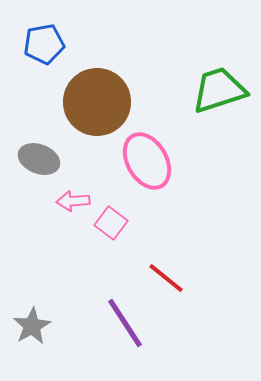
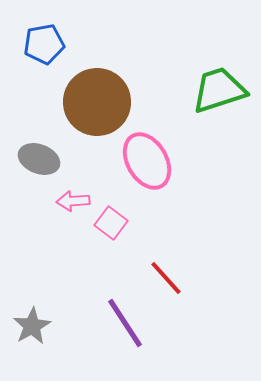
red line: rotated 9 degrees clockwise
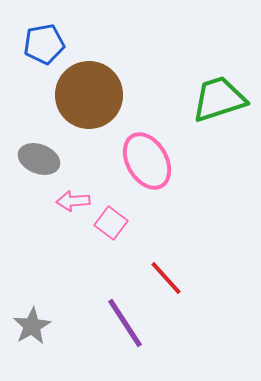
green trapezoid: moved 9 px down
brown circle: moved 8 px left, 7 px up
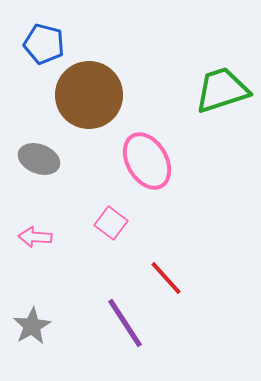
blue pentagon: rotated 24 degrees clockwise
green trapezoid: moved 3 px right, 9 px up
pink arrow: moved 38 px left, 36 px down; rotated 8 degrees clockwise
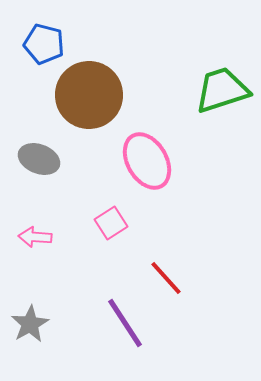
pink square: rotated 20 degrees clockwise
gray star: moved 2 px left, 2 px up
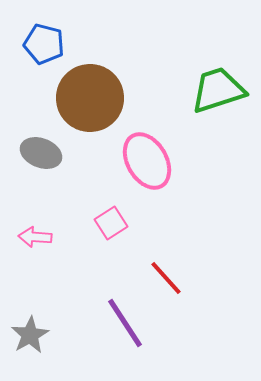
green trapezoid: moved 4 px left
brown circle: moved 1 px right, 3 px down
gray ellipse: moved 2 px right, 6 px up
gray star: moved 11 px down
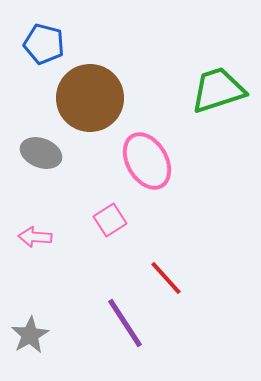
pink square: moved 1 px left, 3 px up
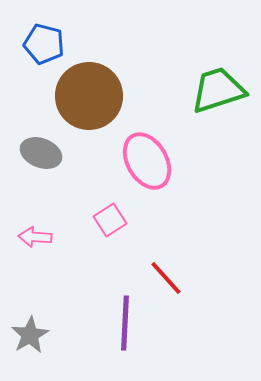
brown circle: moved 1 px left, 2 px up
purple line: rotated 36 degrees clockwise
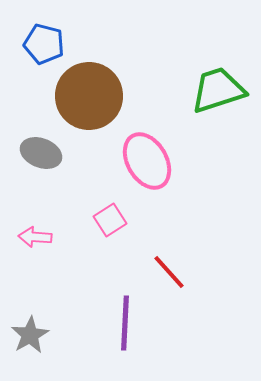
red line: moved 3 px right, 6 px up
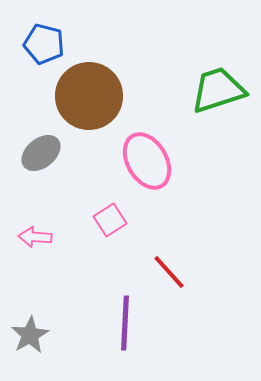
gray ellipse: rotated 60 degrees counterclockwise
